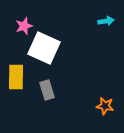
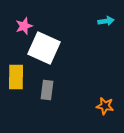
gray rectangle: rotated 24 degrees clockwise
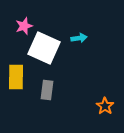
cyan arrow: moved 27 px left, 17 px down
orange star: rotated 24 degrees clockwise
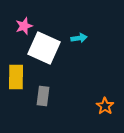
gray rectangle: moved 4 px left, 6 px down
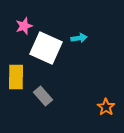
white square: moved 2 px right
gray rectangle: rotated 48 degrees counterclockwise
orange star: moved 1 px right, 1 px down
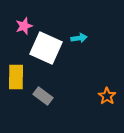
gray rectangle: rotated 12 degrees counterclockwise
orange star: moved 1 px right, 11 px up
